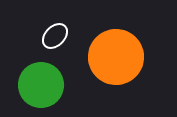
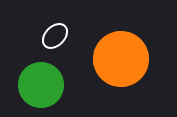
orange circle: moved 5 px right, 2 px down
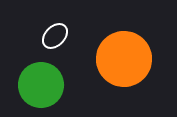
orange circle: moved 3 px right
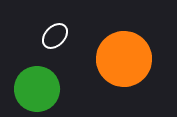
green circle: moved 4 px left, 4 px down
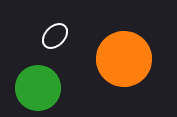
green circle: moved 1 px right, 1 px up
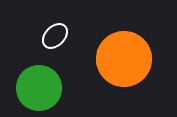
green circle: moved 1 px right
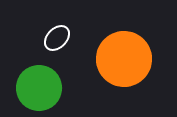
white ellipse: moved 2 px right, 2 px down
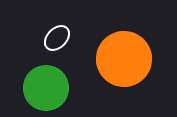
green circle: moved 7 px right
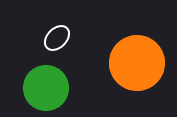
orange circle: moved 13 px right, 4 px down
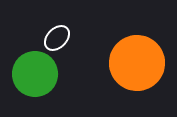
green circle: moved 11 px left, 14 px up
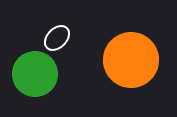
orange circle: moved 6 px left, 3 px up
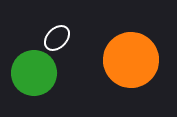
green circle: moved 1 px left, 1 px up
